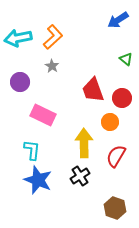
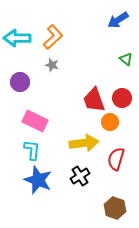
cyan arrow: moved 1 px left; rotated 12 degrees clockwise
gray star: moved 1 px up; rotated 16 degrees counterclockwise
red trapezoid: moved 1 px right, 10 px down
pink rectangle: moved 8 px left, 6 px down
yellow arrow: rotated 84 degrees clockwise
red semicircle: moved 3 px down; rotated 15 degrees counterclockwise
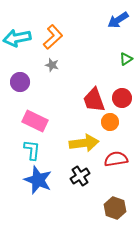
cyan arrow: rotated 12 degrees counterclockwise
green triangle: rotated 48 degrees clockwise
red semicircle: rotated 65 degrees clockwise
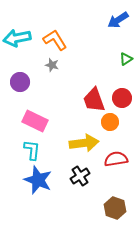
orange L-shape: moved 2 px right, 3 px down; rotated 80 degrees counterclockwise
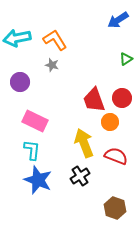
yellow arrow: rotated 104 degrees counterclockwise
red semicircle: moved 3 px up; rotated 30 degrees clockwise
